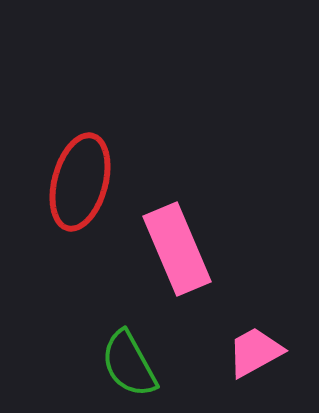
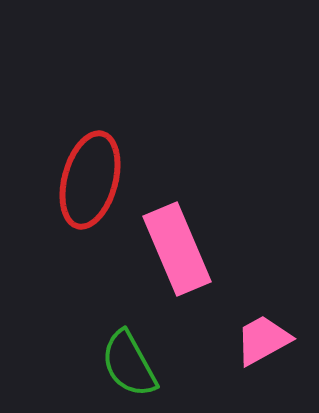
red ellipse: moved 10 px right, 2 px up
pink trapezoid: moved 8 px right, 12 px up
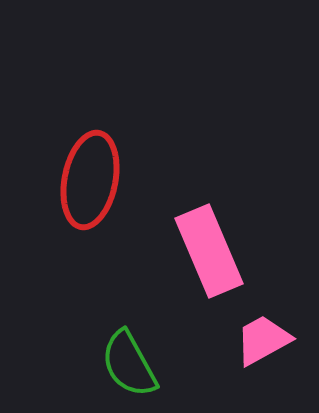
red ellipse: rotated 4 degrees counterclockwise
pink rectangle: moved 32 px right, 2 px down
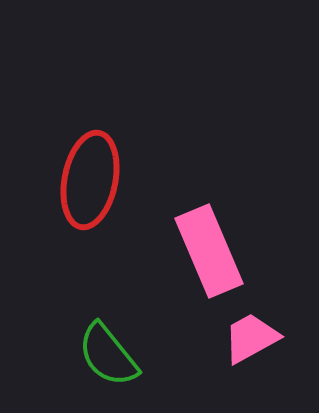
pink trapezoid: moved 12 px left, 2 px up
green semicircle: moved 21 px left, 9 px up; rotated 10 degrees counterclockwise
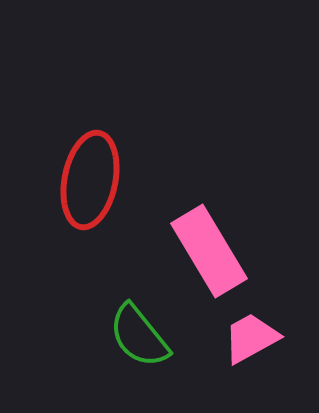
pink rectangle: rotated 8 degrees counterclockwise
green semicircle: moved 31 px right, 19 px up
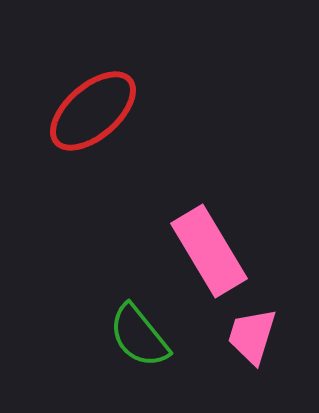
red ellipse: moved 3 px right, 69 px up; rotated 38 degrees clockwise
pink trapezoid: moved 1 px right, 2 px up; rotated 44 degrees counterclockwise
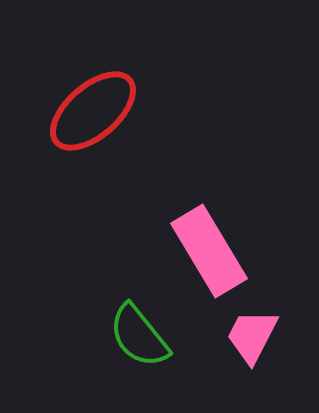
pink trapezoid: rotated 10 degrees clockwise
